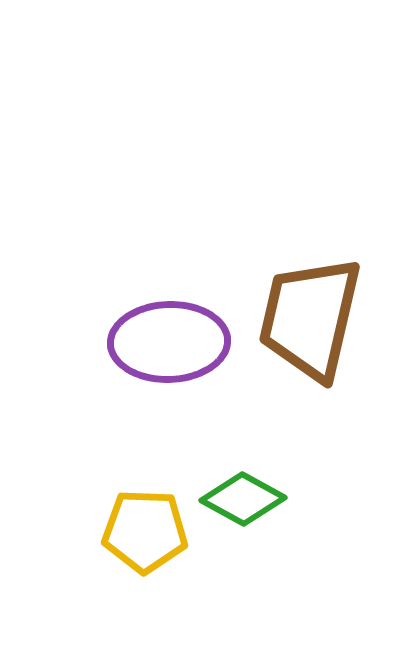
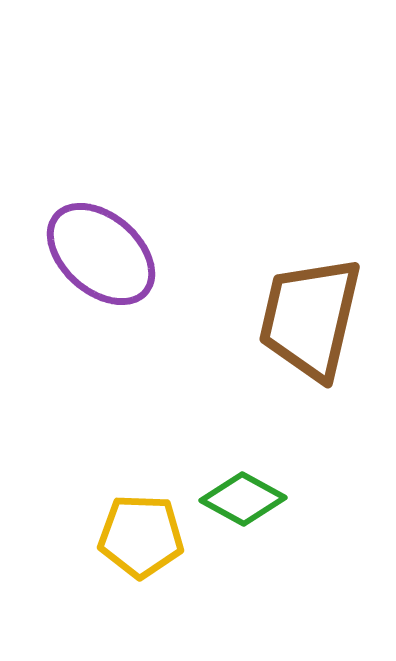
purple ellipse: moved 68 px left, 88 px up; rotated 43 degrees clockwise
yellow pentagon: moved 4 px left, 5 px down
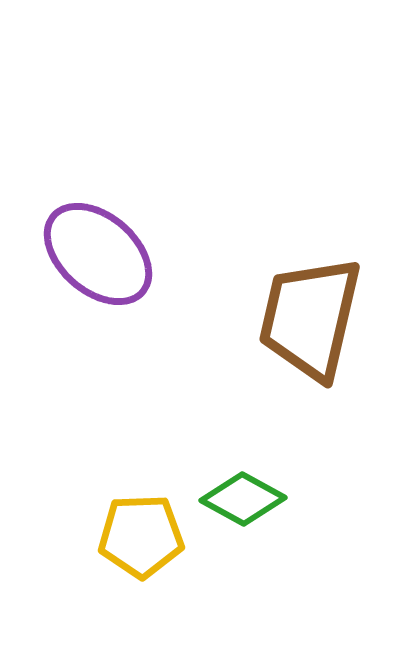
purple ellipse: moved 3 px left
yellow pentagon: rotated 4 degrees counterclockwise
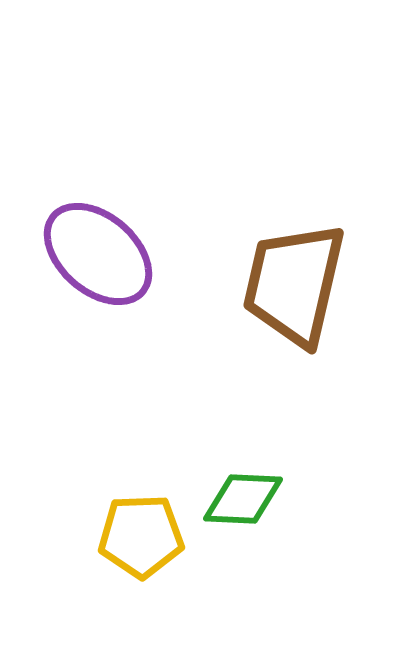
brown trapezoid: moved 16 px left, 34 px up
green diamond: rotated 26 degrees counterclockwise
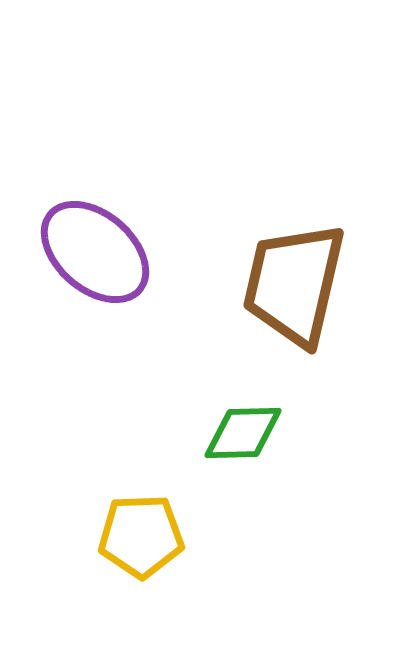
purple ellipse: moved 3 px left, 2 px up
green diamond: moved 66 px up; rotated 4 degrees counterclockwise
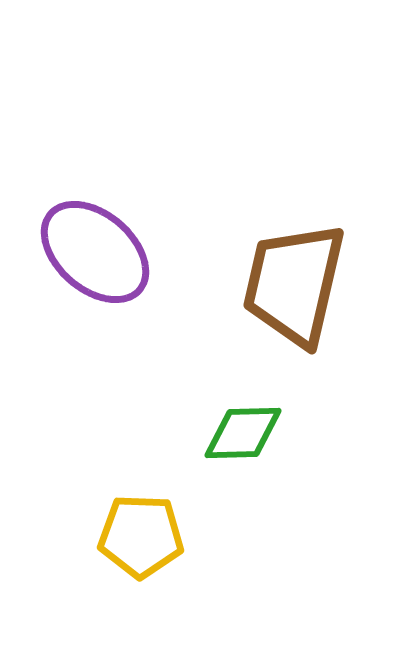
yellow pentagon: rotated 4 degrees clockwise
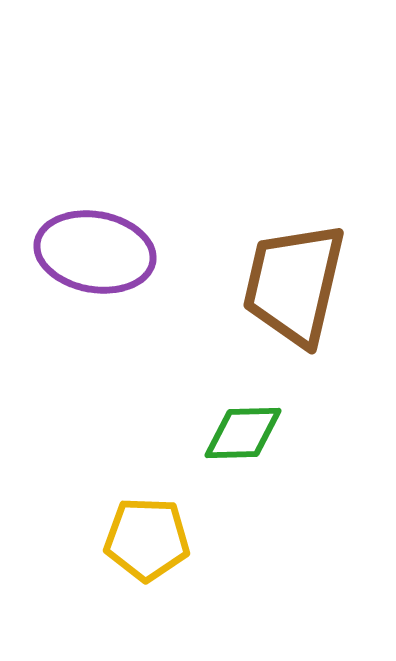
purple ellipse: rotated 31 degrees counterclockwise
yellow pentagon: moved 6 px right, 3 px down
